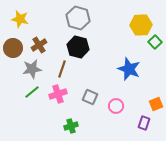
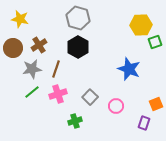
green square: rotated 24 degrees clockwise
black hexagon: rotated 15 degrees clockwise
brown line: moved 6 px left
gray square: rotated 21 degrees clockwise
green cross: moved 4 px right, 5 px up
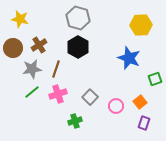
green square: moved 37 px down
blue star: moved 11 px up
orange square: moved 16 px left, 2 px up; rotated 16 degrees counterclockwise
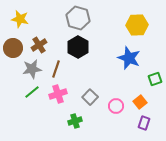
yellow hexagon: moved 4 px left
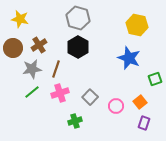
yellow hexagon: rotated 15 degrees clockwise
pink cross: moved 2 px right, 1 px up
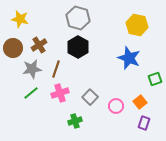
green line: moved 1 px left, 1 px down
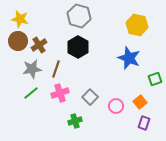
gray hexagon: moved 1 px right, 2 px up
brown circle: moved 5 px right, 7 px up
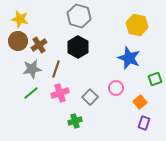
pink circle: moved 18 px up
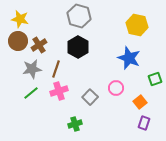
pink cross: moved 1 px left, 2 px up
green cross: moved 3 px down
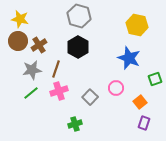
gray star: moved 1 px down
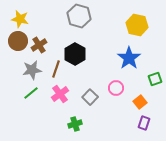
black hexagon: moved 3 px left, 7 px down
blue star: rotated 15 degrees clockwise
pink cross: moved 1 px right, 3 px down; rotated 18 degrees counterclockwise
